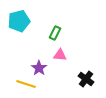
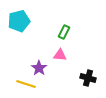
green rectangle: moved 9 px right, 1 px up
black cross: moved 2 px right, 1 px up; rotated 21 degrees counterclockwise
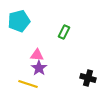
pink triangle: moved 23 px left
yellow line: moved 2 px right
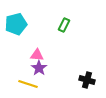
cyan pentagon: moved 3 px left, 3 px down
green rectangle: moved 7 px up
black cross: moved 1 px left, 2 px down
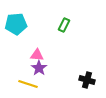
cyan pentagon: rotated 10 degrees clockwise
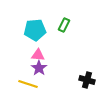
cyan pentagon: moved 19 px right, 6 px down
pink triangle: moved 1 px right
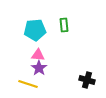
green rectangle: rotated 32 degrees counterclockwise
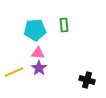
pink triangle: moved 2 px up
yellow line: moved 14 px left, 12 px up; rotated 42 degrees counterclockwise
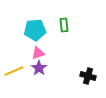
pink triangle: rotated 24 degrees counterclockwise
yellow line: moved 1 px up
black cross: moved 1 px right, 4 px up
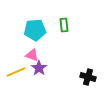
pink triangle: moved 6 px left, 2 px down; rotated 40 degrees clockwise
yellow line: moved 2 px right, 1 px down
black cross: moved 1 px down
